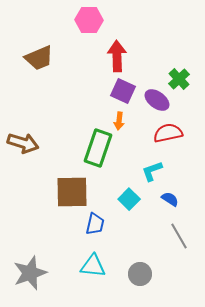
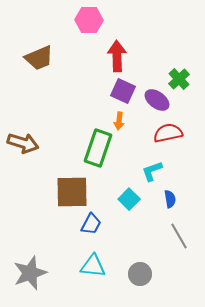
blue semicircle: rotated 48 degrees clockwise
blue trapezoid: moved 4 px left; rotated 15 degrees clockwise
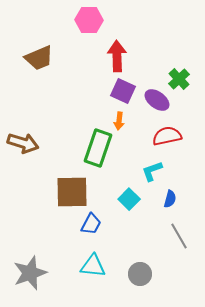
red semicircle: moved 1 px left, 3 px down
blue semicircle: rotated 24 degrees clockwise
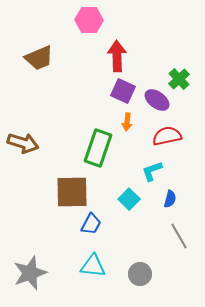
orange arrow: moved 8 px right, 1 px down
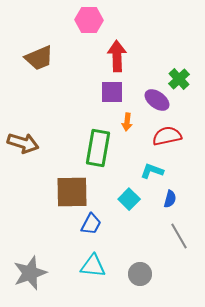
purple square: moved 11 px left, 1 px down; rotated 25 degrees counterclockwise
green rectangle: rotated 9 degrees counterclockwise
cyan L-shape: rotated 40 degrees clockwise
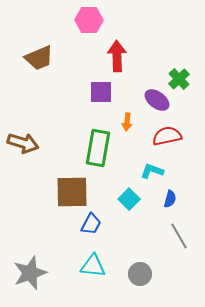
purple square: moved 11 px left
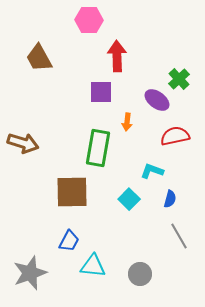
brown trapezoid: rotated 84 degrees clockwise
red semicircle: moved 8 px right
blue trapezoid: moved 22 px left, 17 px down
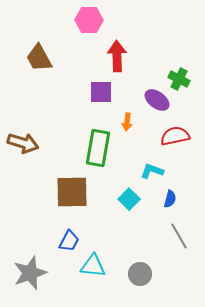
green cross: rotated 20 degrees counterclockwise
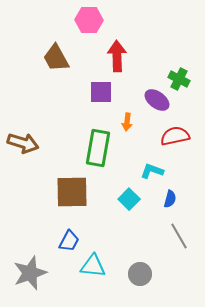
brown trapezoid: moved 17 px right
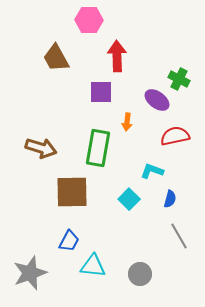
brown arrow: moved 18 px right, 5 px down
